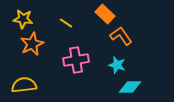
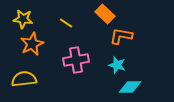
orange L-shape: rotated 45 degrees counterclockwise
yellow semicircle: moved 6 px up
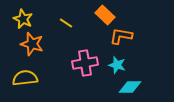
orange rectangle: moved 1 px down
yellow star: rotated 18 degrees clockwise
orange star: rotated 30 degrees counterclockwise
pink cross: moved 9 px right, 3 px down
yellow semicircle: moved 1 px right, 1 px up
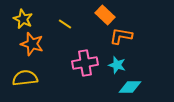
yellow line: moved 1 px left, 1 px down
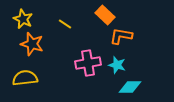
pink cross: moved 3 px right
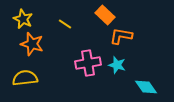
cyan diamond: moved 16 px right; rotated 55 degrees clockwise
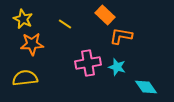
orange star: rotated 20 degrees counterclockwise
cyan star: moved 2 px down
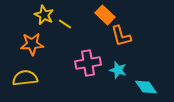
yellow star: moved 21 px right, 4 px up
orange L-shape: rotated 115 degrees counterclockwise
cyan star: moved 1 px right, 3 px down
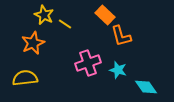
orange star: moved 1 px right, 1 px up; rotated 20 degrees counterclockwise
pink cross: rotated 10 degrees counterclockwise
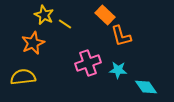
cyan star: rotated 12 degrees counterclockwise
yellow semicircle: moved 2 px left, 1 px up
